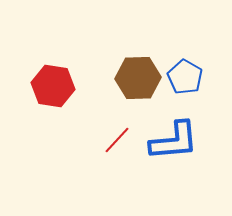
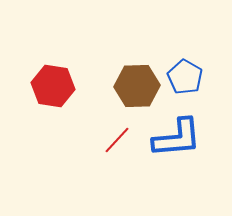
brown hexagon: moved 1 px left, 8 px down
blue L-shape: moved 3 px right, 3 px up
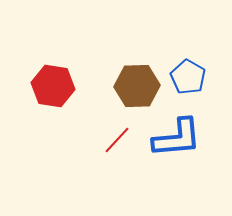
blue pentagon: moved 3 px right
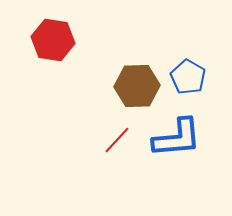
red hexagon: moved 46 px up
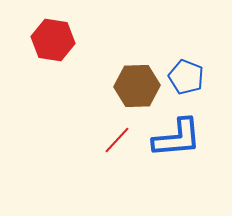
blue pentagon: moved 2 px left; rotated 8 degrees counterclockwise
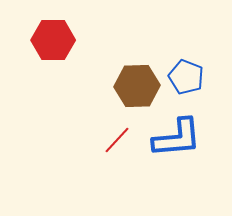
red hexagon: rotated 9 degrees counterclockwise
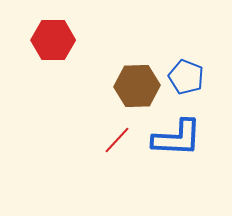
blue L-shape: rotated 8 degrees clockwise
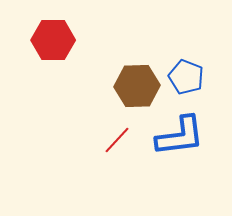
blue L-shape: moved 3 px right, 2 px up; rotated 10 degrees counterclockwise
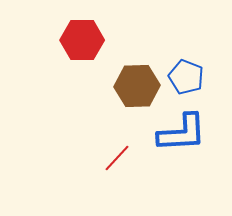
red hexagon: moved 29 px right
blue L-shape: moved 2 px right, 3 px up; rotated 4 degrees clockwise
red line: moved 18 px down
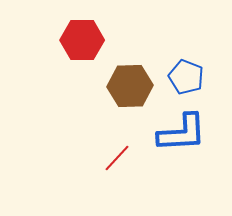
brown hexagon: moved 7 px left
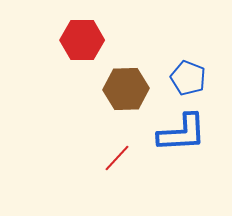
blue pentagon: moved 2 px right, 1 px down
brown hexagon: moved 4 px left, 3 px down
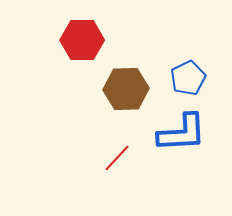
blue pentagon: rotated 24 degrees clockwise
